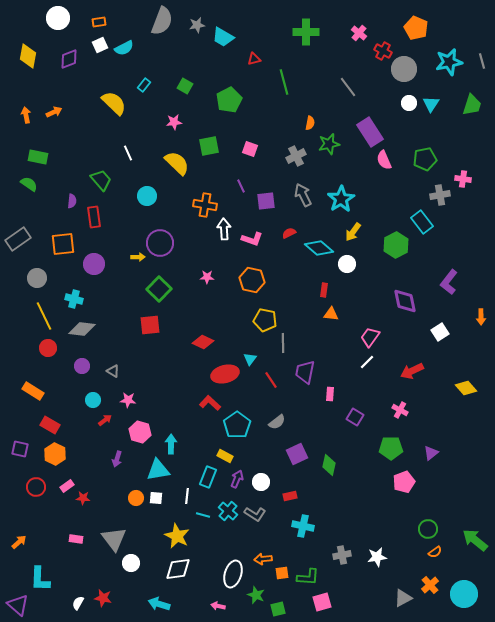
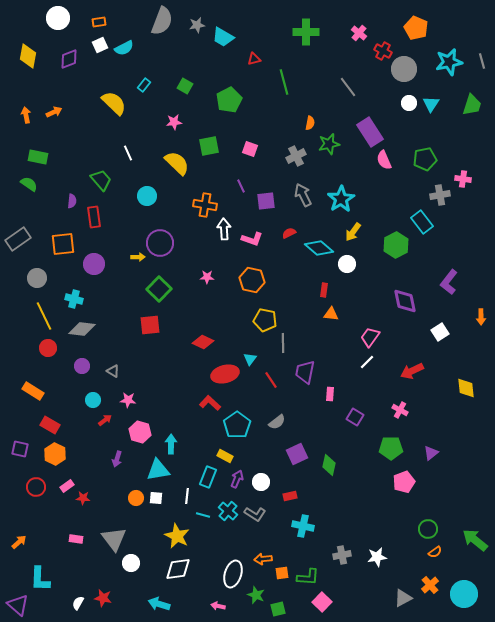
yellow diamond at (466, 388): rotated 35 degrees clockwise
pink square at (322, 602): rotated 30 degrees counterclockwise
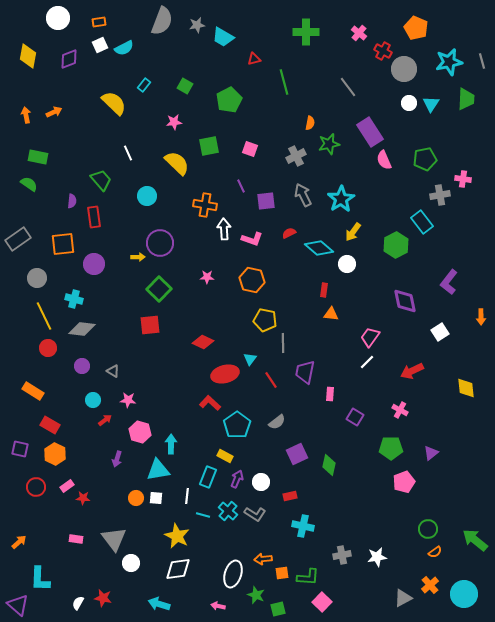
green trapezoid at (472, 105): moved 6 px left, 6 px up; rotated 15 degrees counterclockwise
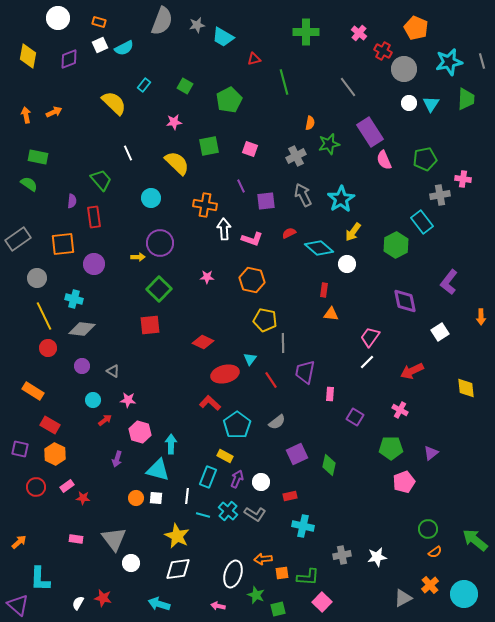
orange rectangle at (99, 22): rotated 24 degrees clockwise
cyan circle at (147, 196): moved 4 px right, 2 px down
cyan triangle at (158, 470): rotated 25 degrees clockwise
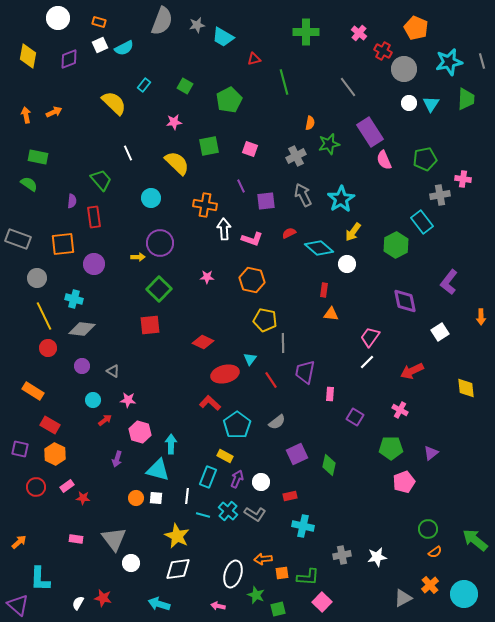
gray rectangle at (18, 239): rotated 55 degrees clockwise
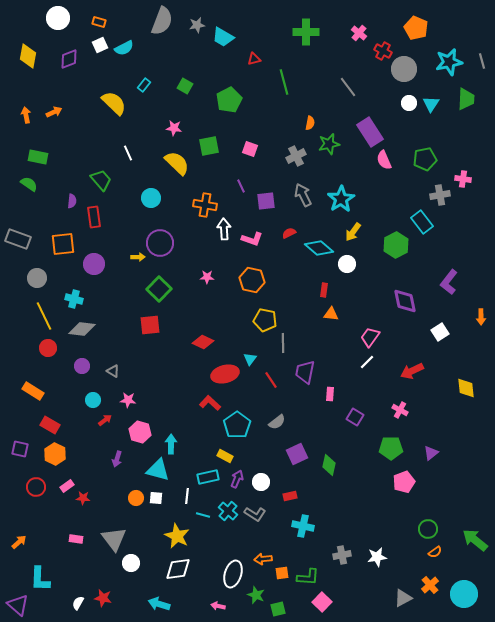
pink star at (174, 122): moved 6 px down; rotated 14 degrees clockwise
cyan rectangle at (208, 477): rotated 55 degrees clockwise
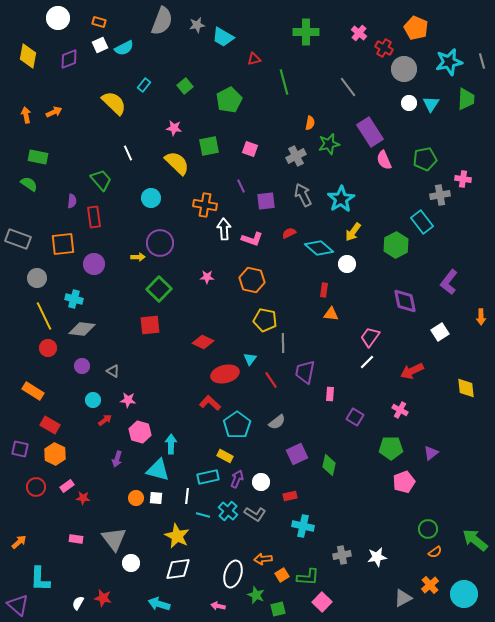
red cross at (383, 51): moved 1 px right, 3 px up
green square at (185, 86): rotated 21 degrees clockwise
orange square at (282, 573): moved 2 px down; rotated 24 degrees counterclockwise
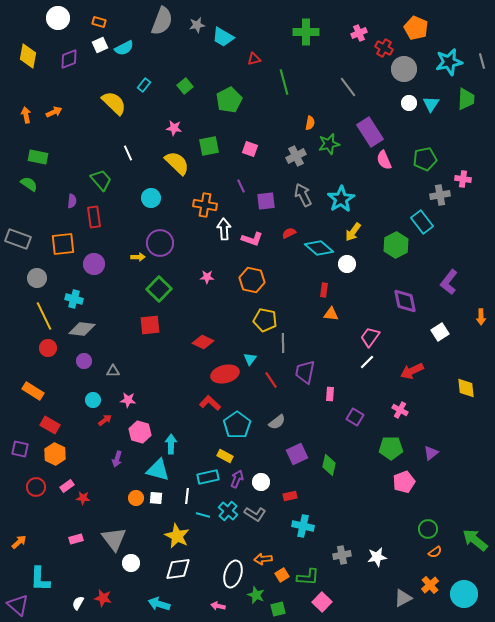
pink cross at (359, 33): rotated 28 degrees clockwise
purple circle at (82, 366): moved 2 px right, 5 px up
gray triangle at (113, 371): rotated 32 degrees counterclockwise
pink rectangle at (76, 539): rotated 24 degrees counterclockwise
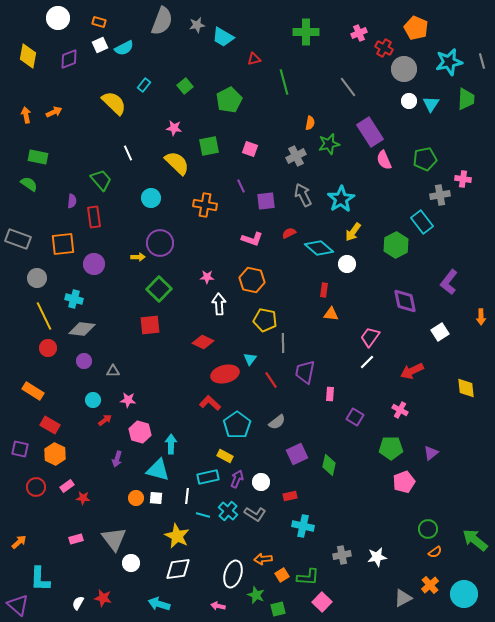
white circle at (409, 103): moved 2 px up
white arrow at (224, 229): moved 5 px left, 75 px down
